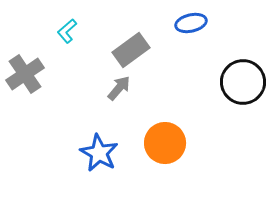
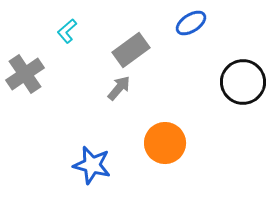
blue ellipse: rotated 20 degrees counterclockwise
blue star: moved 7 px left, 12 px down; rotated 15 degrees counterclockwise
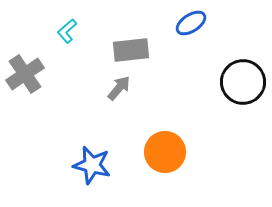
gray rectangle: rotated 30 degrees clockwise
orange circle: moved 9 px down
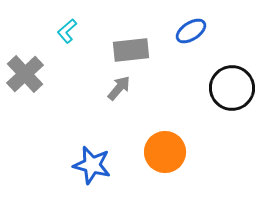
blue ellipse: moved 8 px down
gray cross: rotated 9 degrees counterclockwise
black circle: moved 11 px left, 6 px down
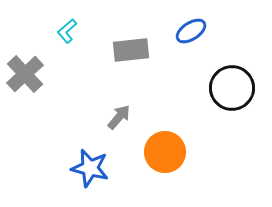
gray arrow: moved 29 px down
blue star: moved 2 px left, 3 px down
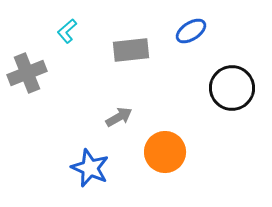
gray cross: moved 2 px right, 1 px up; rotated 21 degrees clockwise
gray arrow: rotated 20 degrees clockwise
blue star: rotated 9 degrees clockwise
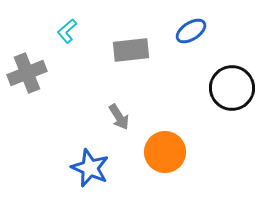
gray arrow: rotated 88 degrees clockwise
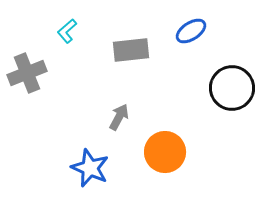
gray arrow: rotated 120 degrees counterclockwise
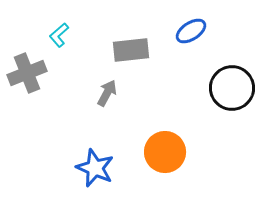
cyan L-shape: moved 8 px left, 4 px down
gray arrow: moved 12 px left, 24 px up
blue star: moved 5 px right
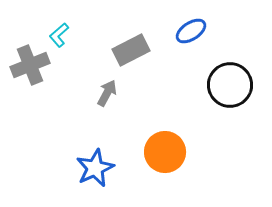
gray rectangle: rotated 21 degrees counterclockwise
gray cross: moved 3 px right, 8 px up
black circle: moved 2 px left, 3 px up
blue star: rotated 24 degrees clockwise
